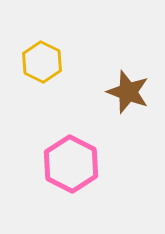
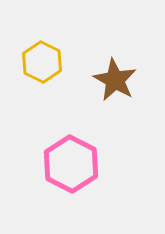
brown star: moved 13 px left, 12 px up; rotated 9 degrees clockwise
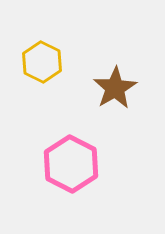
brown star: moved 8 px down; rotated 12 degrees clockwise
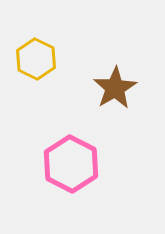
yellow hexagon: moved 6 px left, 3 px up
